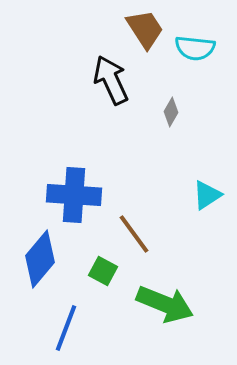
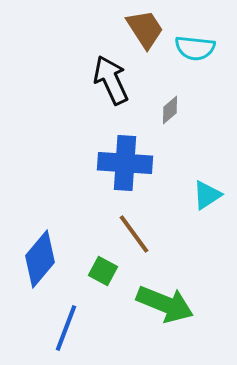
gray diamond: moved 1 px left, 2 px up; rotated 20 degrees clockwise
blue cross: moved 51 px right, 32 px up
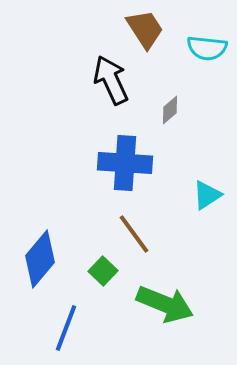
cyan semicircle: moved 12 px right
green square: rotated 16 degrees clockwise
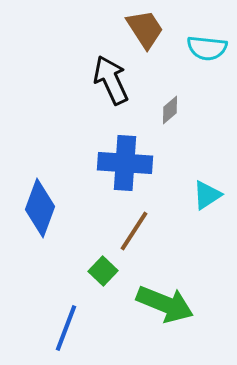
brown line: moved 3 px up; rotated 69 degrees clockwise
blue diamond: moved 51 px up; rotated 20 degrees counterclockwise
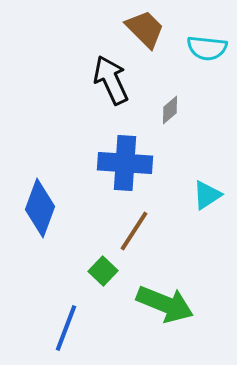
brown trapezoid: rotated 12 degrees counterclockwise
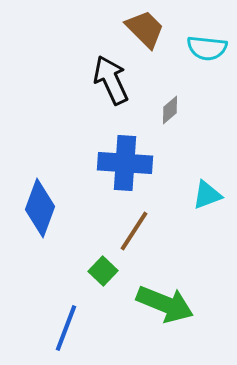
cyan triangle: rotated 12 degrees clockwise
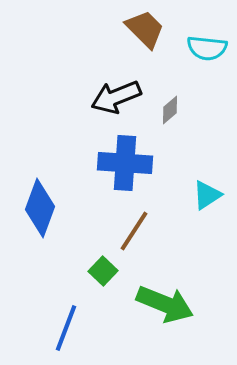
black arrow: moved 5 px right, 17 px down; rotated 87 degrees counterclockwise
cyan triangle: rotated 12 degrees counterclockwise
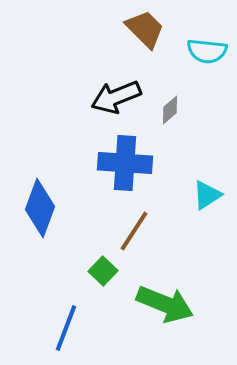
cyan semicircle: moved 3 px down
